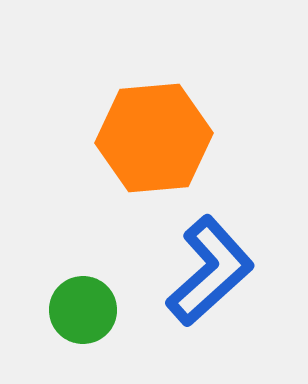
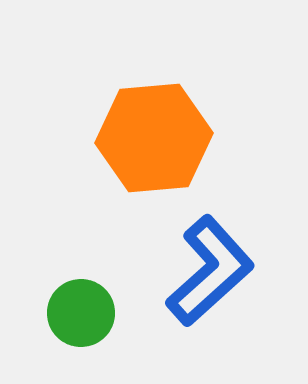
green circle: moved 2 px left, 3 px down
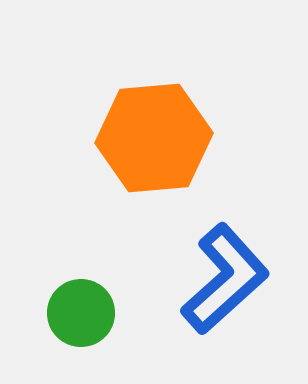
blue L-shape: moved 15 px right, 8 px down
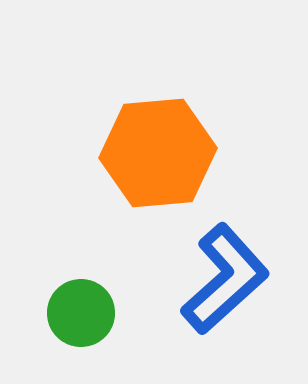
orange hexagon: moved 4 px right, 15 px down
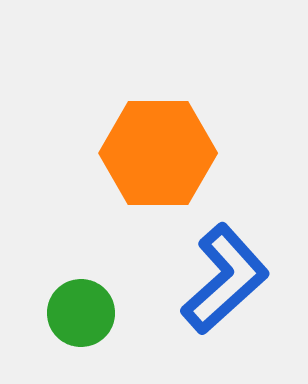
orange hexagon: rotated 5 degrees clockwise
